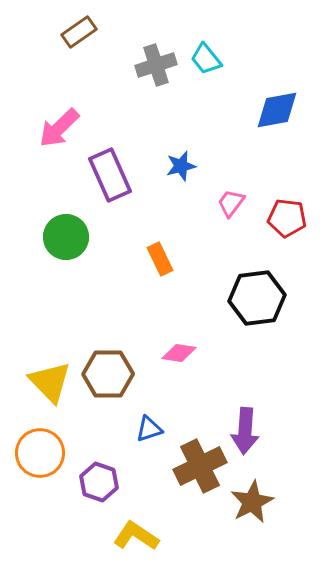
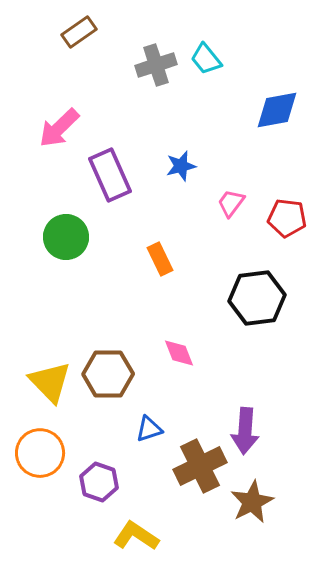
pink diamond: rotated 60 degrees clockwise
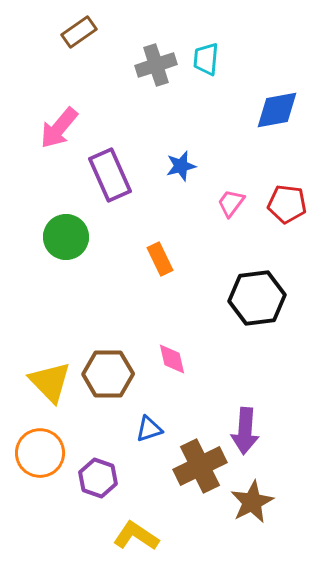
cyan trapezoid: rotated 44 degrees clockwise
pink arrow: rotated 6 degrees counterclockwise
red pentagon: moved 14 px up
pink diamond: moved 7 px left, 6 px down; rotated 8 degrees clockwise
purple hexagon: moved 1 px left, 4 px up
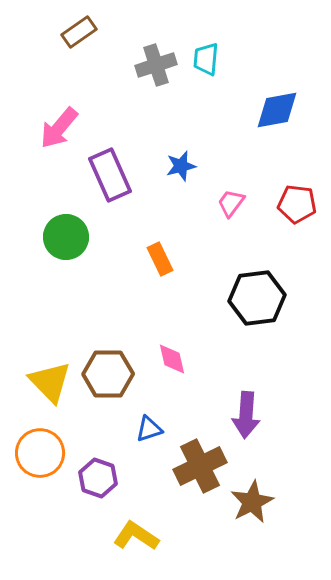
red pentagon: moved 10 px right
purple arrow: moved 1 px right, 16 px up
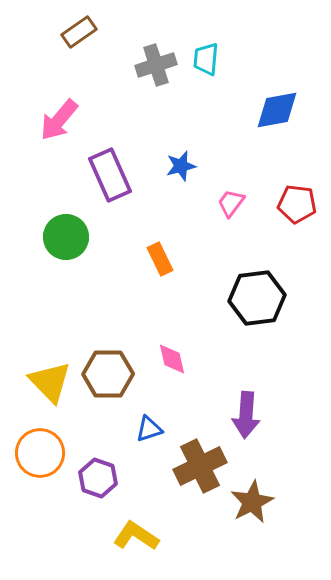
pink arrow: moved 8 px up
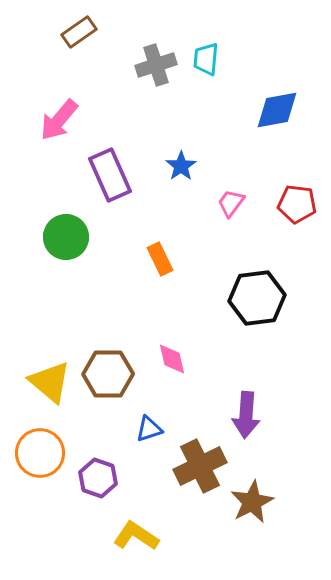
blue star: rotated 20 degrees counterclockwise
yellow triangle: rotated 6 degrees counterclockwise
